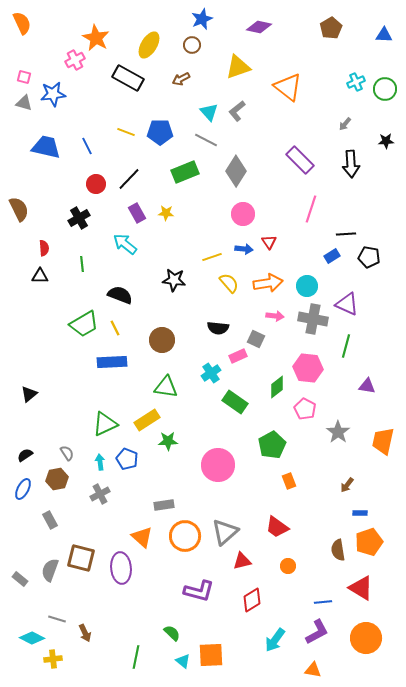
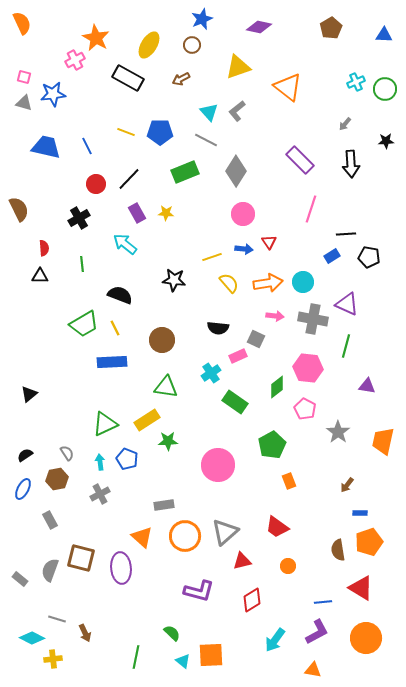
cyan circle at (307, 286): moved 4 px left, 4 px up
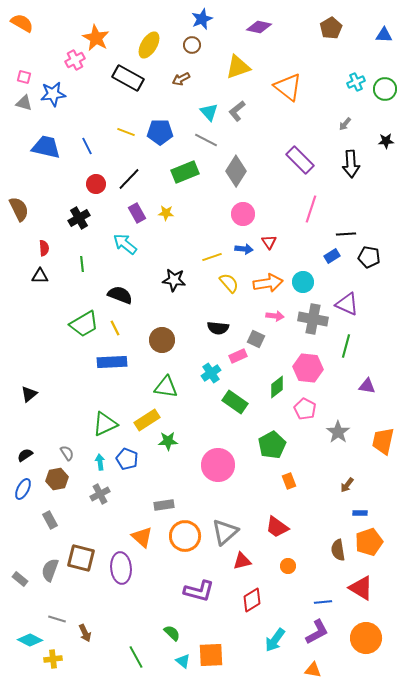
orange semicircle at (22, 23): rotated 35 degrees counterclockwise
cyan diamond at (32, 638): moved 2 px left, 2 px down
green line at (136, 657): rotated 40 degrees counterclockwise
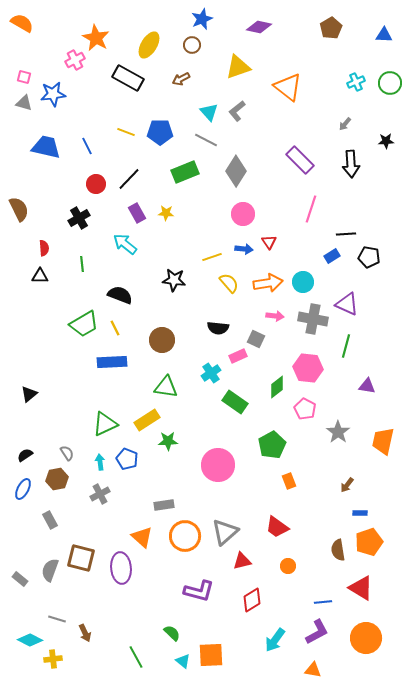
green circle at (385, 89): moved 5 px right, 6 px up
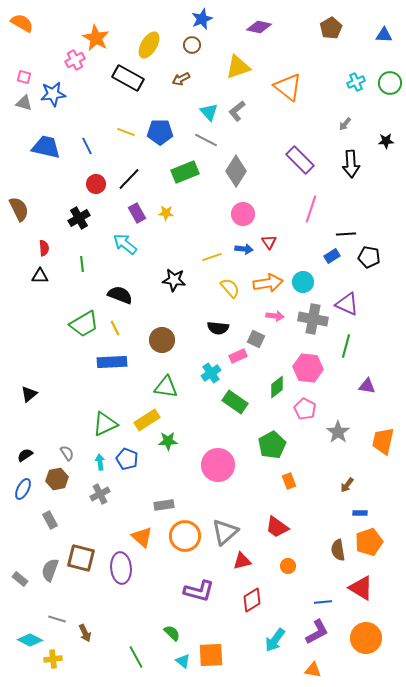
yellow semicircle at (229, 283): moved 1 px right, 5 px down
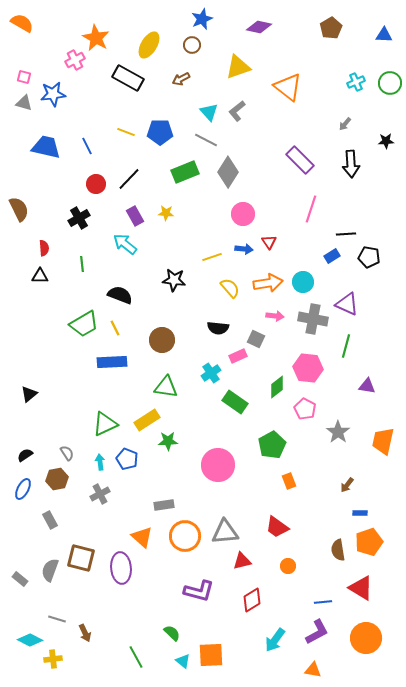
gray diamond at (236, 171): moved 8 px left, 1 px down
purple rectangle at (137, 213): moved 2 px left, 3 px down
gray triangle at (225, 532): rotated 36 degrees clockwise
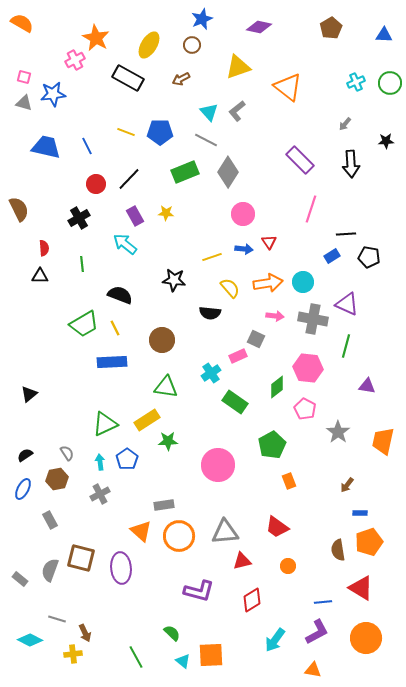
black semicircle at (218, 328): moved 8 px left, 15 px up
blue pentagon at (127, 459): rotated 15 degrees clockwise
orange circle at (185, 536): moved 6 px left
orange triangle at (142, 537): moved 1 px left, 6 px up
yellow cross at (53, 659): moved 20 px right, 5 px up
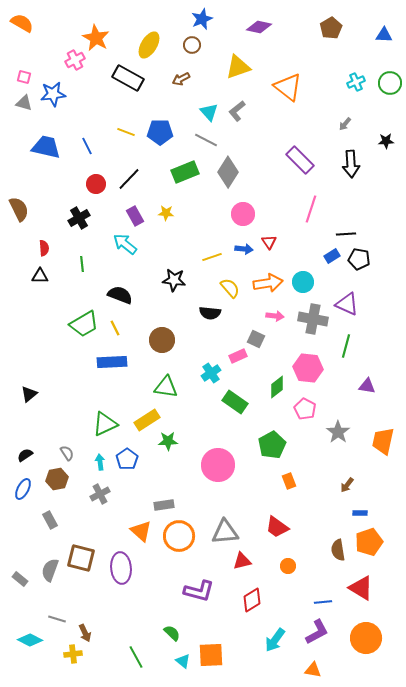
black pentagon at (369, 257): moved 10 px left, 2 px down
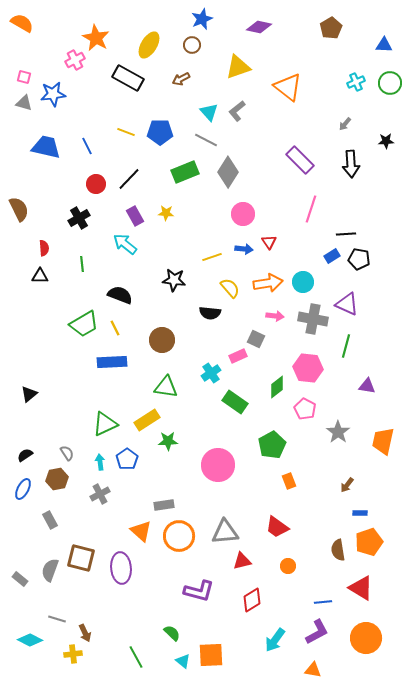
blue triangle at (384, 35): moved 10 px down
